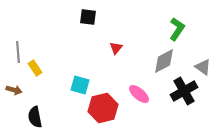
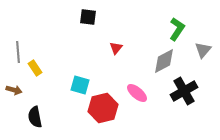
gray triangle: moved 17 px up; rotated 36 degrees clockwise
pink ellipse: moved 2 px left, 1 px up
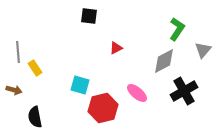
black square: moved 1 px right, 1 px up
red triangle: rotated 24 degrees clockwise
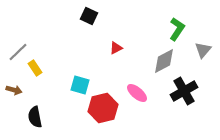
black square: rotated 18 degrees clockwise
gray line: rotated 50 degrees clockwise
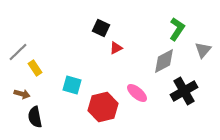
black square: moved 12 px right, 12 px down
cyan square: moved 8 px left
brown arrow: moved 8 px right, 4 px down
red hexagon: moved 1 px up
